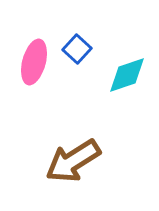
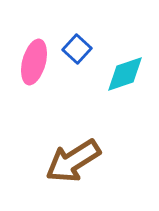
cyan diamond: moved 2 px left, 1 px up
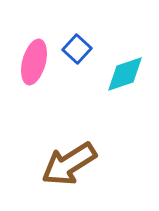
brown arrow: moved 4 px left, 3 px down
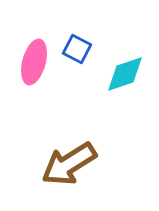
blue square: rotated 16 degrees counterclockwise
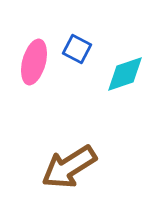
brown arrow: moved 3 px down
